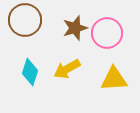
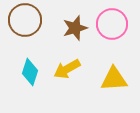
pink circle: moved 5 px right, 9 px up
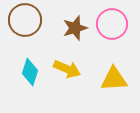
yellow arrow: rotated 128 degrees counterclockwise
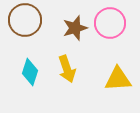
pink circle: moved 2 px left, 1 px up
yellow arrow: rotated 48 degrees clockwise
yellow triangle: moved 4 px right
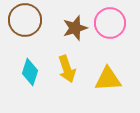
yellow triangle: moved 10 px left
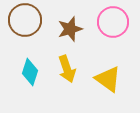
pink circle: moved 3 px right, 1 px up
brown star: moved 5 px left, 1 px down
yellow triangle: rotated 40 degrees clockwise
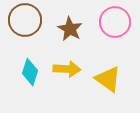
pink circle: moved 2 px right
brown star: rotated 25 degrees counterclockwise
yellow arrow: rotated 68 degrees counterclockwise
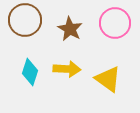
pink circle: moved 1 px down
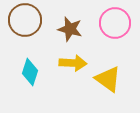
brown star: rotated 15 degrees counterclockwise
yellow arrow: moved 6 px right, 6 px up
